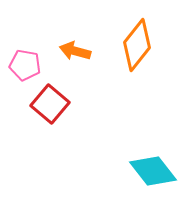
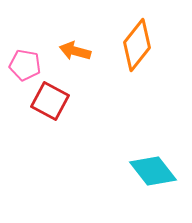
red square: moved 3 px up; rotated 12 degrees counterclockwise
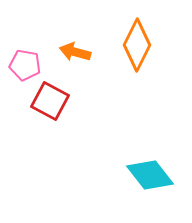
orange diamond: rotated 12 degrees counterclockwise
orange arrow: moved 1 px down
cyan diamond: moved 3 px left, 4 px down
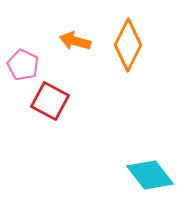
orange diamond: moved 9 px left
orange arrow: moved 11 px up
pink pentagon: moved 2 px left; rotated 16 degrees clockwise
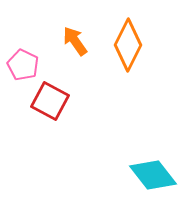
orange arrow: rotated 40 degrees clockwise
cyan diamond: moved 3 px right
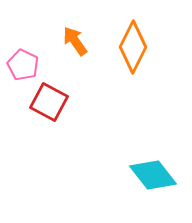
orange diamond: moved 5 px right, 2 px down
red square: moved 1 px left, 1 px down
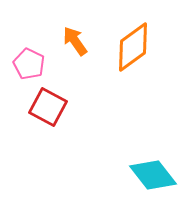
orange diamond: rotated 27 degrees clockwise
pink pentagon: moved 6 px right, 1 px up
red square: moved 1 px left, 5 px down
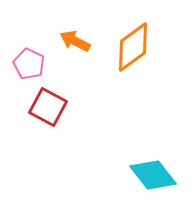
orange arrow: rotated 28 degrees counterclockwise
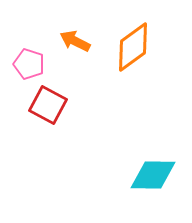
pink pentagon: rotated 8 degrees counterclockwise
red square: moved 2 px up
cyan diamond: rotated 51 degrees counterclockwise
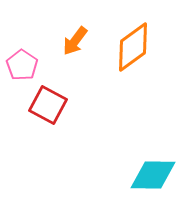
orange arrow: rotated 80 degrees counterclockwise
pink pentagon: moved 7 px left, 1 px down; rotated 16 degrees clockwise
